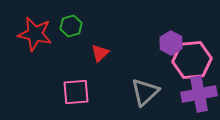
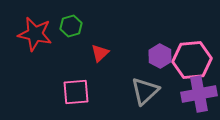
purple hexagon: moved 11 px left, 13 px down
gray triangle: moved 1 px up
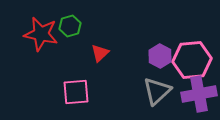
green hexagon: moved 1 px left
red star: moved 6 px right
gray triangle: moved 12 px right
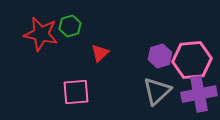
purple hexagon: rotated 15 degrees clockwise
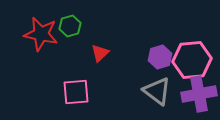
purple hexagon: moved 1 px down
gray triangle: rotated 40 degrees counterclockwise
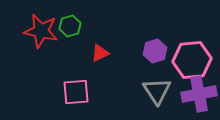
red star: moved 3 px up
red triangle: rotated 18 degrees clockwise
purple hexagon: moved 5 px left, 6 px up
gray triangle: rotated 20 degrees clockwise
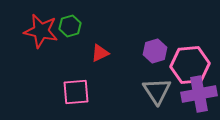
pink hexagon: moved 2 px left, 5 px down
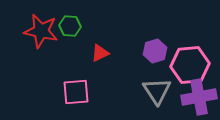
green hexagon: rotated 20 degrees clockwise
purple cross: moved 3 px down
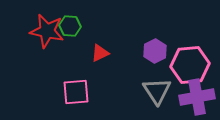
red star: moved 6 px right
purple hexagon: rotated 10 degrees counterclockwise
purple cross: moved 2 px left
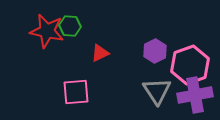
pink hexagon: rotated 15 degrees counterclockwise
purple cross: moved 2 px left, 2 px up
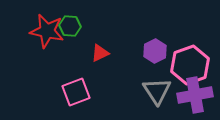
pink square: rotated 16 degrees counterclockwise
